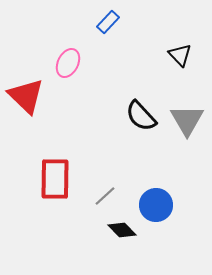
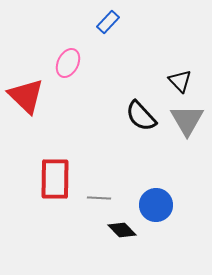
black triangle: moved 26 px down
gray line: moved 6 px left, 2 px down; rotated 45 degrees clockwise
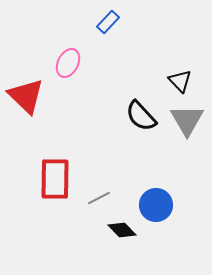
gray line: rotated 30 degrees counterclockwise
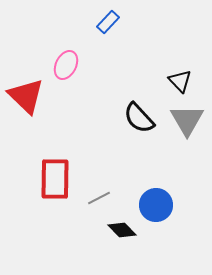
pink ellipse: moved 2 px left, 2 px down
black semicircle: moved 2 px left, 2 px down
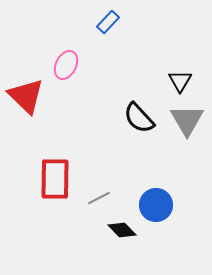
black triangle: rotated 15 degrees clockwise
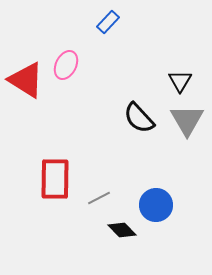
red triangle: moved 16 px up; rotated 12 degrees counterclockwise
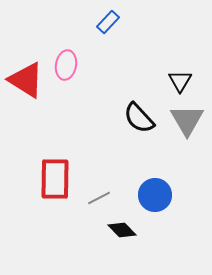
pink ellipse: rotated 16 degrees counterclockwise
blue circle: moved 1 px left, 10 px up
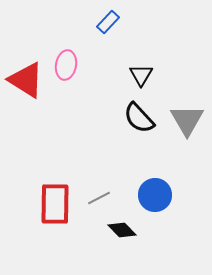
black triangle: moved 39 px left, 6 px up
red rectangle: moved 25 px down
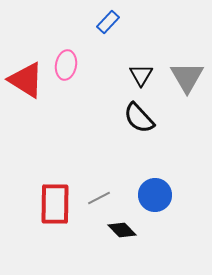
gray triangle: moved 43 px up
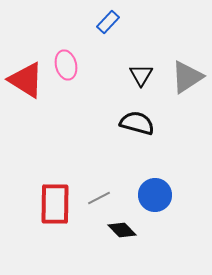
pink ellipse: rotated 24 degrees counterclockwise
gray triangle: rotated 27 degrees clockwise
black semicircle: moved 2 px left, 5 px down; rotated 148 degrees clockwise
